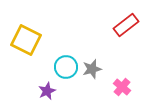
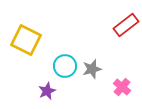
cyan circle: moved 1 px left, 1 px up
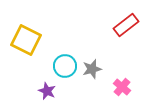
purple star: rotated 24 degrees counterclockwise
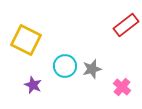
purple star: moved 14 px left, 6 px up
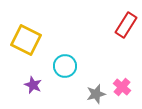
red rectangle: rotated 20 degrees counterclockwise
gray star: moved 4 px right, 25 px down
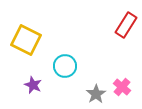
gray star: rotated 18 degrees counterclockwise
